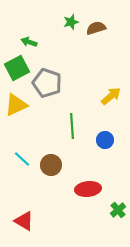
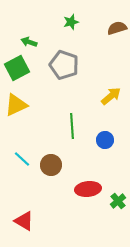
brown semicircle: moved 21 px right
gray pentagon: moved 17 px right, 18 px up
green cross: moved 9 px up
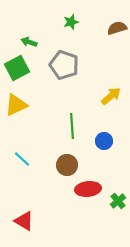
blue circle: moved 1 px left, 1 px down
brown circle: moved 16 px right
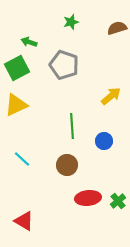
red ellipse: moved 9 px down
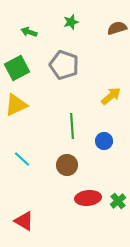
green arrow: moved 10 px up
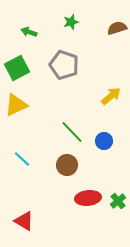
green line: moved 6 px down; rotated 40 degrees counterclockwise
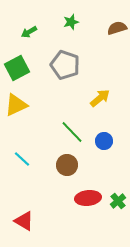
green arrow: rotated 49 degrees counterclockwise
gray pentagon: moved 1 px right
yellow arrow: moved 11 px left, 2 px down
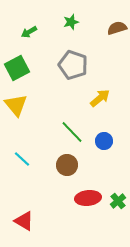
gray pentagon: moved 8 px right
yellow triangle: rotated 45 degrees counterclockwise
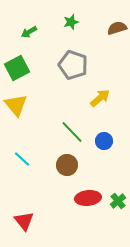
red triangle: rotated 20 degrees clockwise
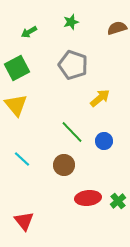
brown circle: moved 3 px left
